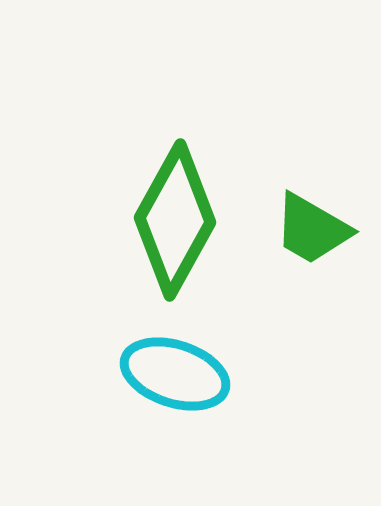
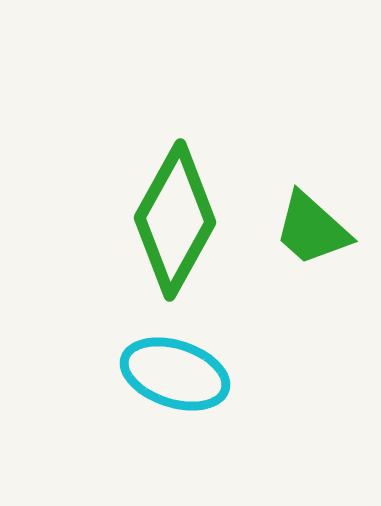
green trapezoid: rotated 12 degrees clockwise
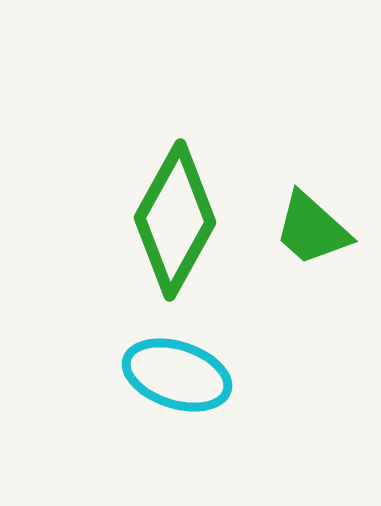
cyan ellipse: moved 2 px right, 1 px down
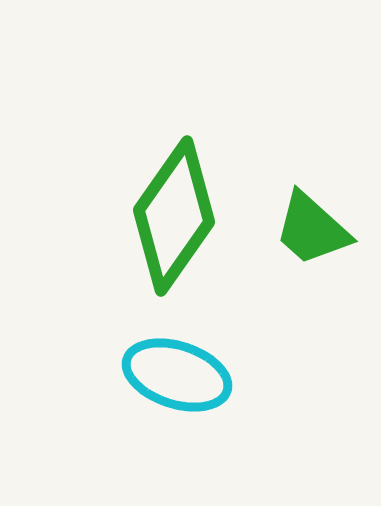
green diamond: moved 1 px left, 4 px up; rotated 6 degrees clockwise
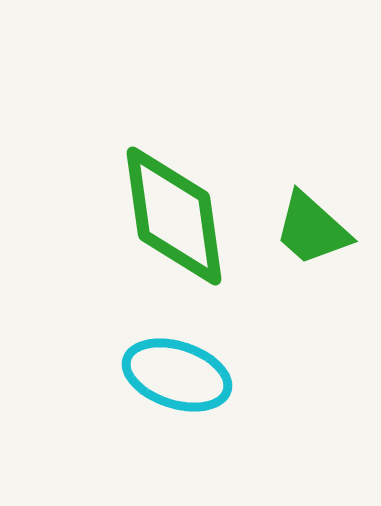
green diamond: rotated 43 degrees counterclockwise
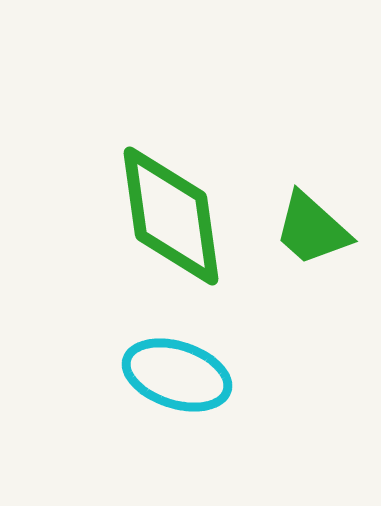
green diamond: moved 3 px left
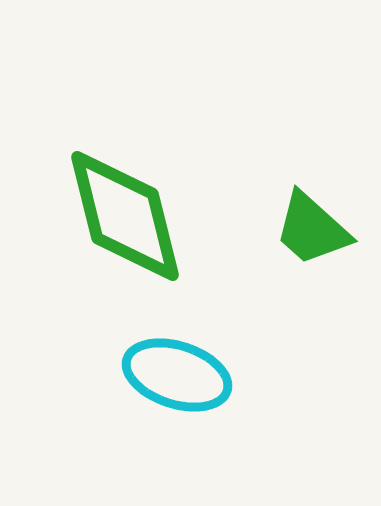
green diamond: moved 46 px left; rotated 6 degrees counterclockwise
